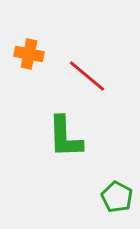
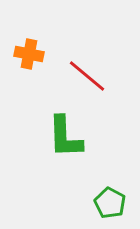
green pentagon: moved 7 px left, 6 px down
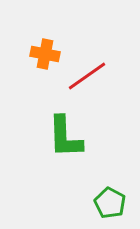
orange cross: moved 16 px right
red line: rotated 75 degrees counterclockwise
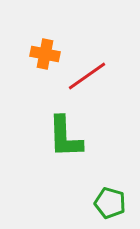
green pentagon: rotated 12 degrees counterclockwise
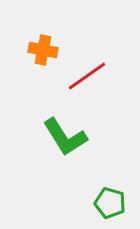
orange cross: moved 2 px left, 4 px up
green L-shape: rotated 30 degrees counterclockwise
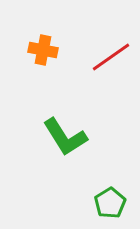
red line: moved 24 px right, 19 px up
green pentagon: rotated 24 degrees clockwise
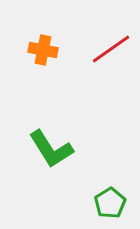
red line: moved 8 px up
green L-shape: moved 14 px left, 12 px down
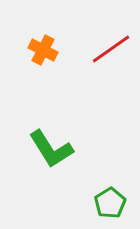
orange cross: rotated 16 degrees clockwise
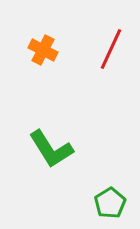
red line: rotated 30 degrees counterclockwise
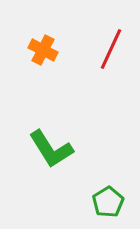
green pentagon: moved 2 px left, 1 px up
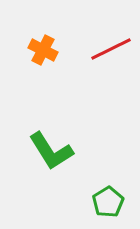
red line: rotated 39 degrees clockwise
green L-shape: moved 2 px down
